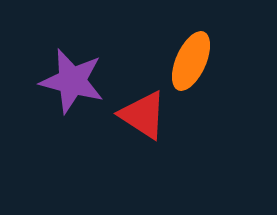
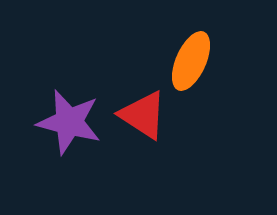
purple star: moved 3 px left, 41 px down
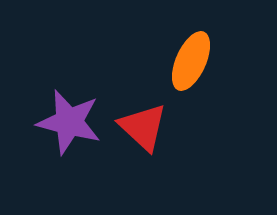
red triangle: moved 12 px down; rotated 10 degrees clockwise
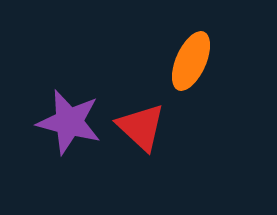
red triangle: moved 2 px left
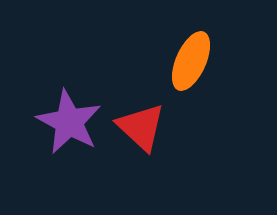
purple star: rotated 14 degrees clockwise
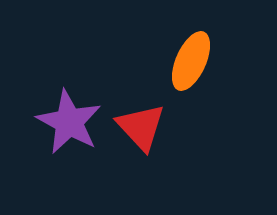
red triangle: rotated 4 degrees clockwise
